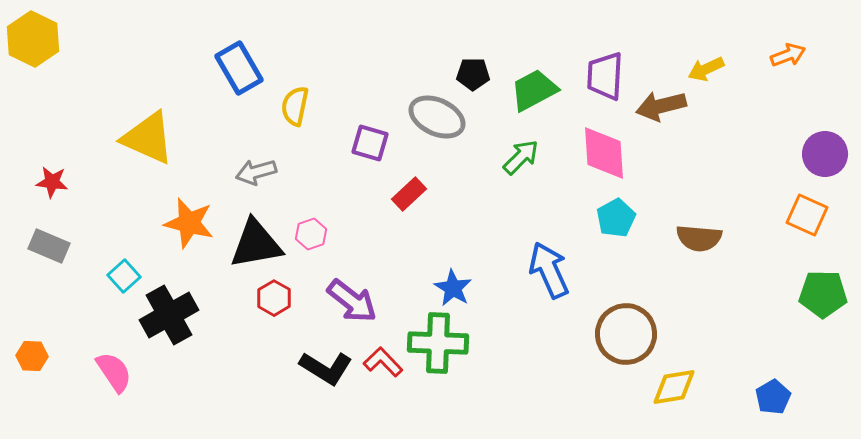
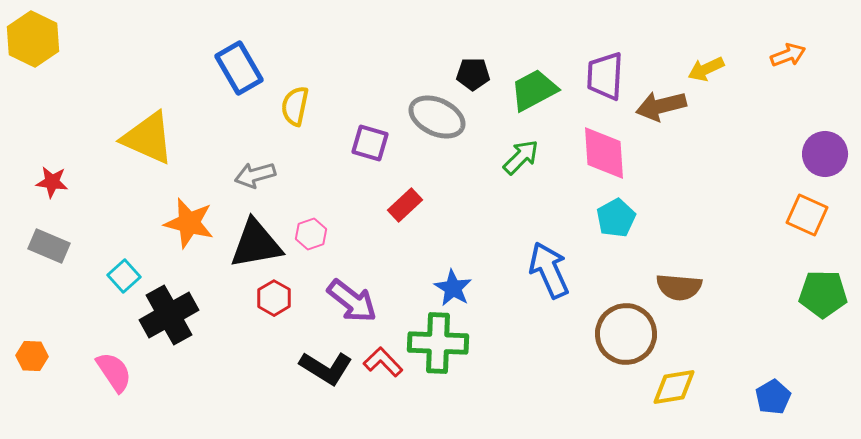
gray arrow: moved 1 px left, 3 px down
red rectangle: moved 4 px left, 11 px down
brown semicircle: moved 20 px left, 49 px down
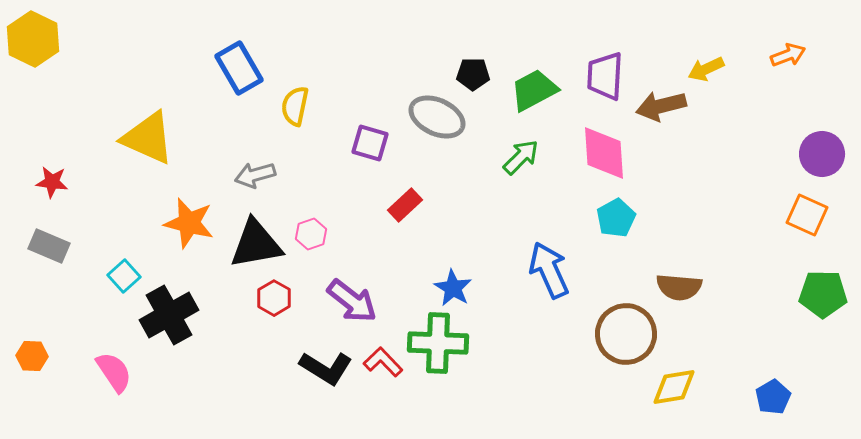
purple circle: moved 3 px left
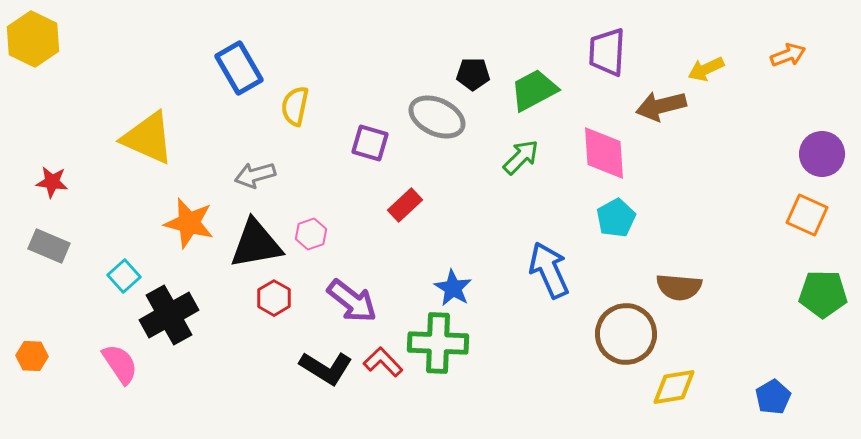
purple trapezoid: moved 2 px right, 24 px up
pink semicircle: moved 6 px right, 8 px up
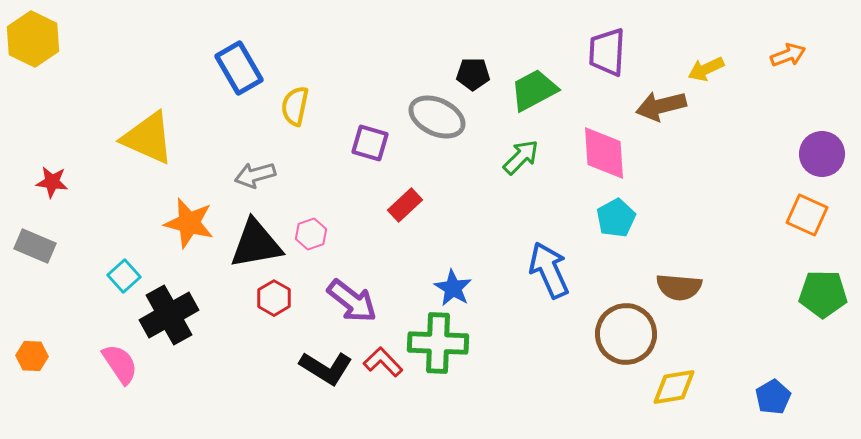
gray rectangle: moved 14 px left
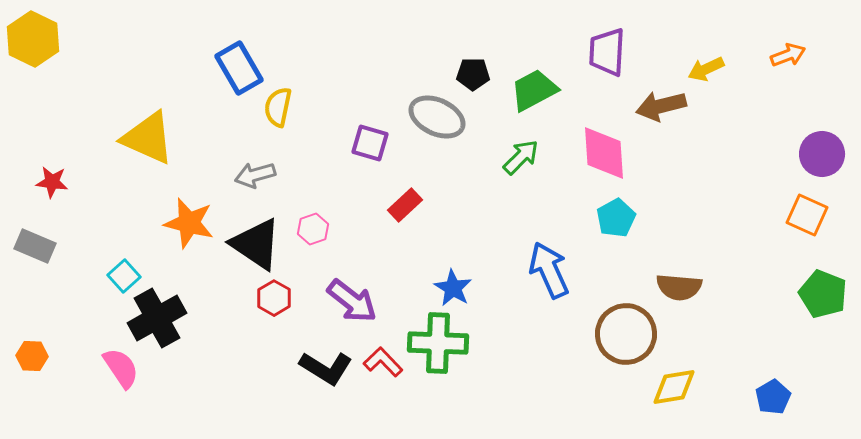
yellow semicircle: moved 17 px left, 1 px down
pink hexagon: moved 2 px right, 5 px up
black triangle: rotated 44 degrees clockwise
green pentagon: rotated 21 degrees clockwise
black cross: moved 12 px left, 3 px down
pink semicircle: moved 1 px right, 4 px down
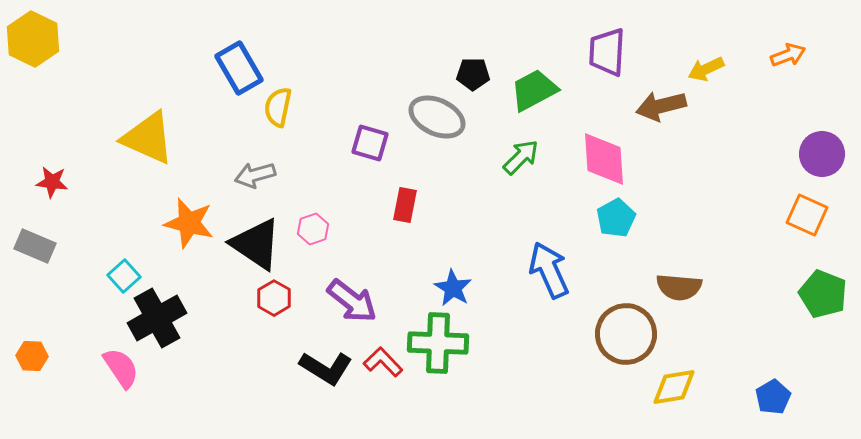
pink diamond: moved 6 px down
red rectangle: rotated 36 degrees counterclockwise
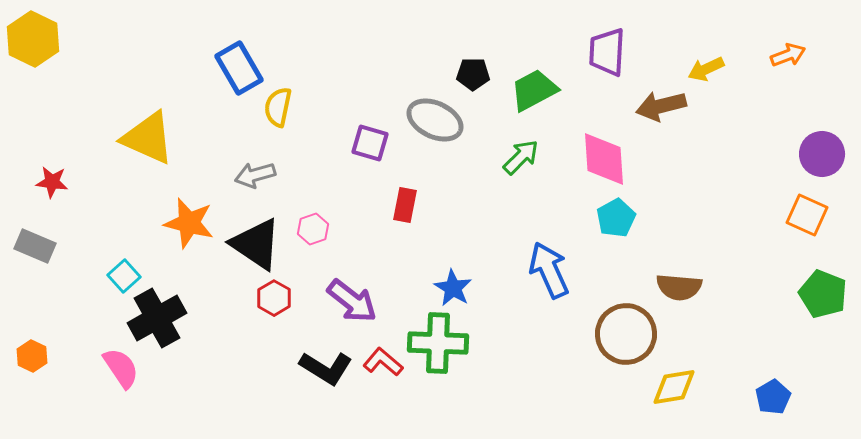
gray ellipse: moved 2 px left, 3 px down
orange hexagon: rotated 24 degrees clockwise
red L-shape: rotated 6 degrees counterclockwise
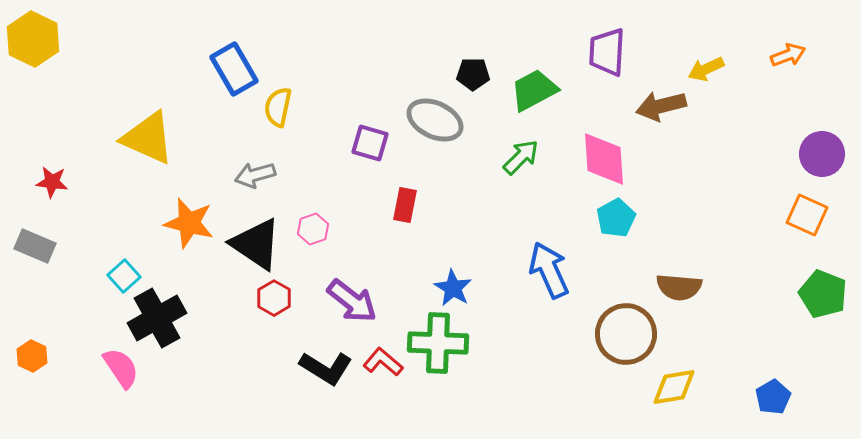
blue rectangle: moved 5 px left, 1 px down
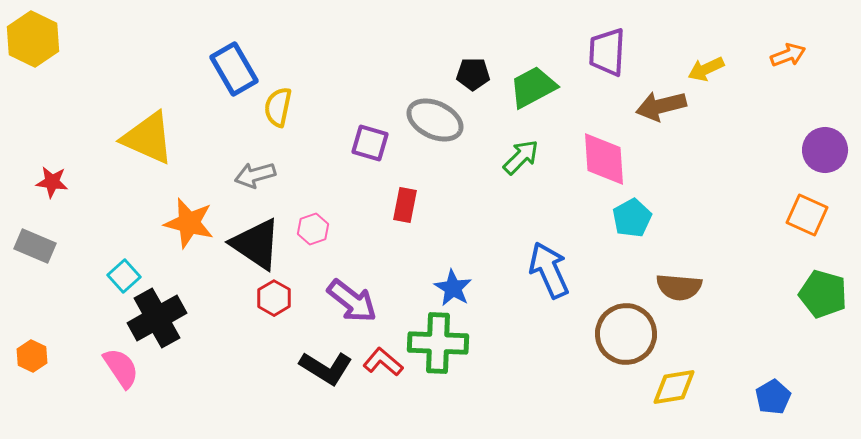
green trapezoid: moved 1 px left, 3 px up
purple circle: moved 3 px right, 4 px up
cyan pentagon: moved 16 px right
green pentagon: rotated 6 degrees counterclockwise
